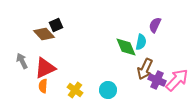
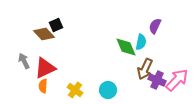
purple semicircle: moved 1 px down
gray arrow: moved 2 px right
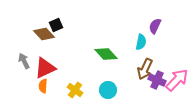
green diamond: moved 20 px left, 7 px down; rotated 20 degrees counterclockwise
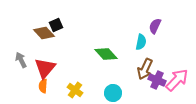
brown diamond: moved 1 px up
gray arrow: moved 3 px left, 1 px up
red triangle: rotated 25 degrees counterclockwise
cyan circle: moved 5 px right, 3 px down
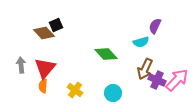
cyan semicircle: rotated 63 degrees clockwise
gray arrow: moved 5 px down; rotated 21 degrees clockwise
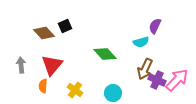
black square: moved 9 px right, 1 px down
green diamond: moved 1 px left
red triangle: moved 7 px right, 3 px up
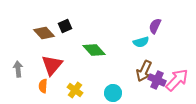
green diamond: moved 11 px left, 4 px up
gray arrow: moved 3 px left, 4 px down
brown arrow: moved 1 px left, 2 px down
